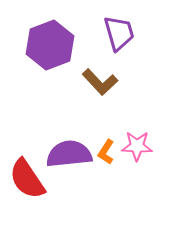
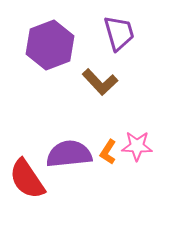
orange L-shape: moved 2 px right
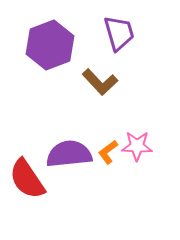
orange L-shape: rotated 20 degrees clockwise
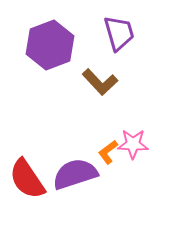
pink star: moved 4 px left, 2 px up
purple semicircle: moved 6 px right, 20 px down; rotated 12 degrees counterclockwise
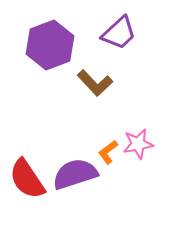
purple trapezoid: rotated 63 degrees clockwise
brown L-shape: moved 5 px left, 1 px down
pink star: moved 5 px right; rotated 12 degrees counterclockwise
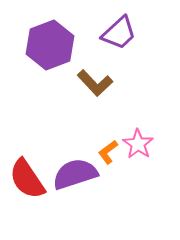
pink star: rotated 28 degrees counterclockwise
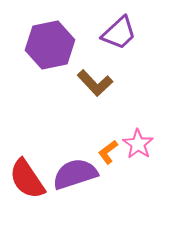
purple hexagon: rotated 9 degrees clockwise
